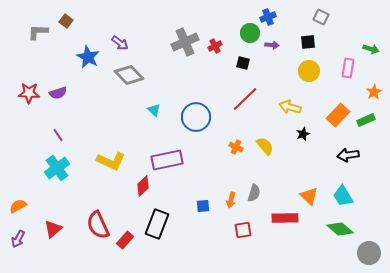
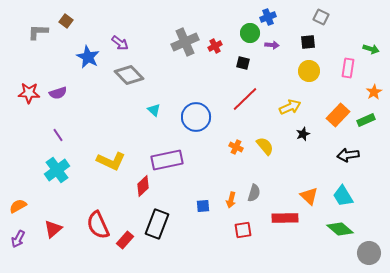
yellow arrow at (290, 107): rotated 140 degrees clockwise
cyan cross at (57, 168): moved 2 px down
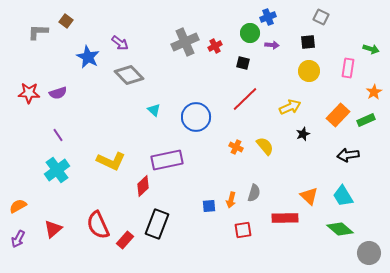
blue square at (203, 206): moved 6 px right
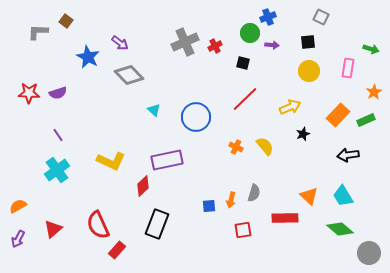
red rectangle at (125, 240): moved 8 px left, 10 px down
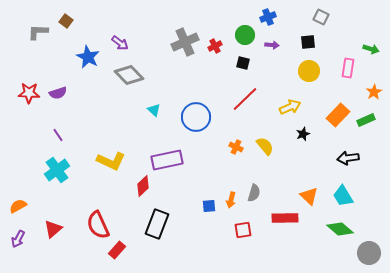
green circle at (250, 33): moved 5 px left, 2 px down
black arrow at (348, 155): moved 3 px down
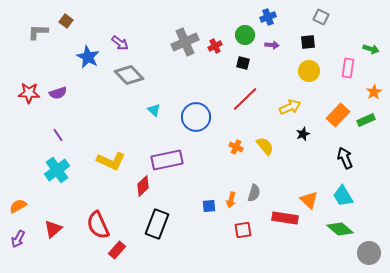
black arrow at (348, 158): moved 3 px left; rotated 75 degrees clockwise
orange triangle at (309, 196): moved 4 px down
red rectangle at (285, 218): rotated 10 degrees clockwise
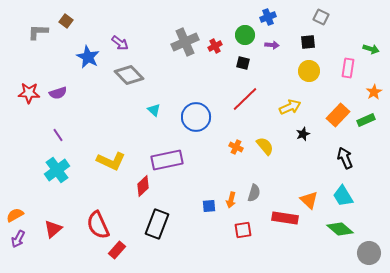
orange semicircle at (18, 206): moved 3 px left, 9 px down
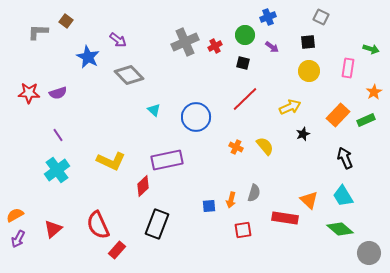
purple arrow at (120, 43): moved 2 px left, 3 px up
purple arrow at (272, 45): moved 2 px down; rotated 32 degrees clockwise
